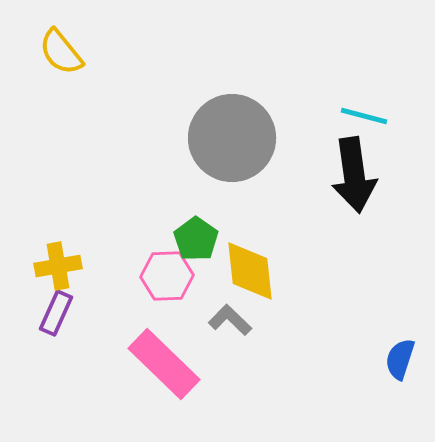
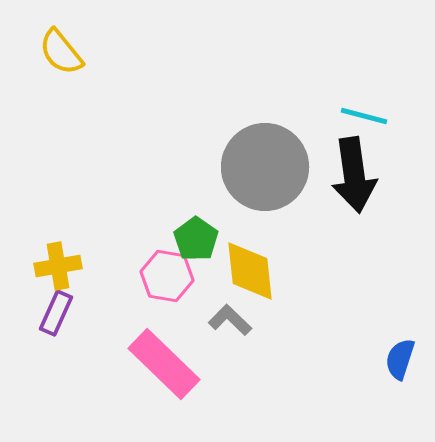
gray circle: moved 33 px right, 29 px down
pink hexagon: rotated 12 degrees clockwise
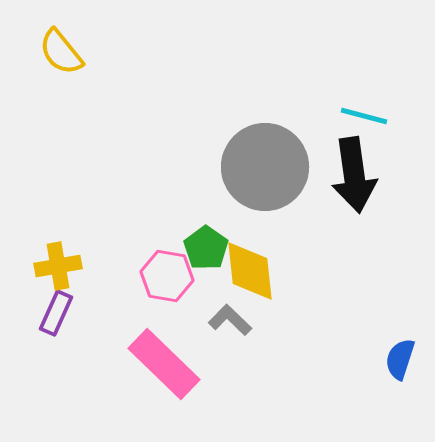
green pentagon: moved 10 px right, 9 px down
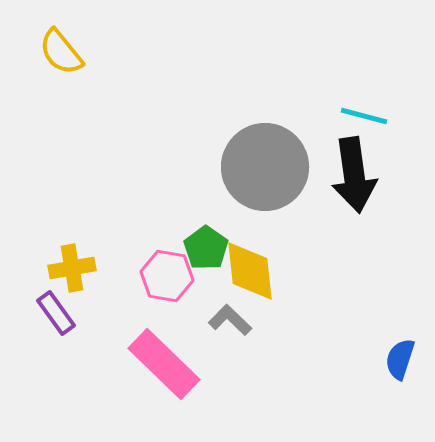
yellow cross: moved 14 px right, 2 px down
purple rectangle: rotated 60 degrees counterclockwise
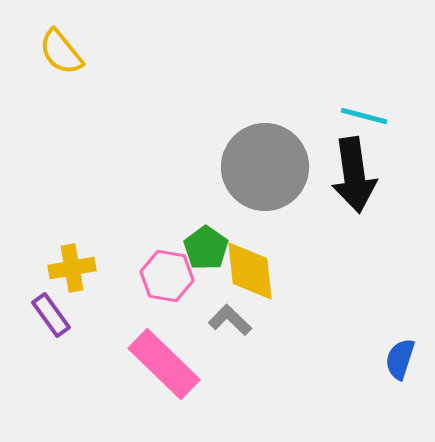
purple rectangle: moved 5 px left, 2 px down
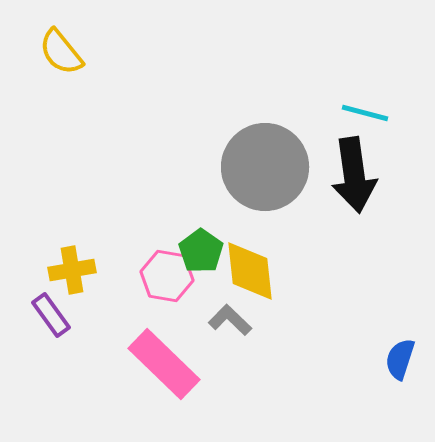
cyan line: moved 1 px right, 3 px up
green pentagon: moved 5 px left, 3 px down
yellow cross: moved 2 px down
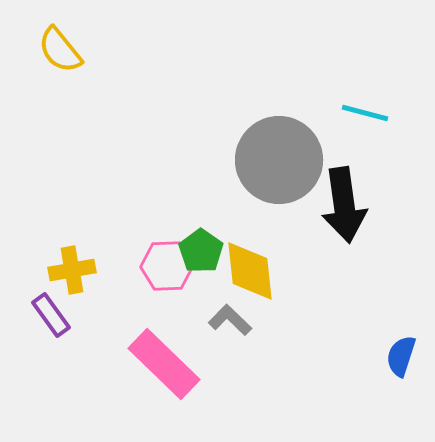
yellow semicircle: moved 1 px left, 2 px up
gray circle: moved 14 px right, 7 px up
black arrow: moved 10 px left, 30 px down
pink hexagon: moved 10 px up; rotated 12 degrees counterclockwise
blue semicircle: moved 1 px right, 3 px up
